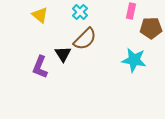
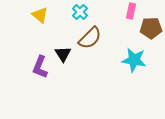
brown semicircle: moved 5 px right, 1 px up
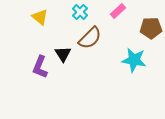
pink rectangle: moved 13 px left; rotated 35 degrees clockwise
yellow triangle: moved 2 px down
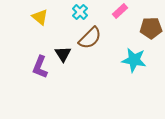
pink rectangle: moved 2 px right
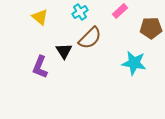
cyan cross: rotated 14 degrees clockwise
black triangle: moved 1 px right, 3 px up
cyan star: moved 3 px down
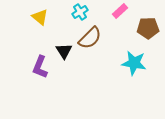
brown pentagon: moved 3 px left
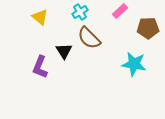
brown semicircle: moved 1 px left; rotated 90 degrees clockwise
cyan star: moved 1 px down
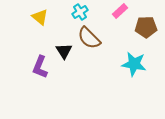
brown pentagon: moved 2 px left, 1 px up
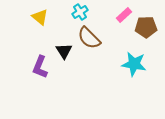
pink rectangle: moved 4 px right, 4 px down
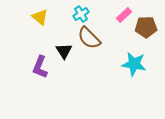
cyan cross: moved 1 px right, 2 px down
